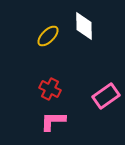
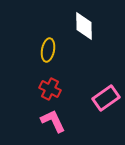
yellow ellipse: moved 14 px down; rotated 35 degrees counterclockwise
pink rectangle: moved 2 px down
pink L-shape: rotated 64 degrees clockwise
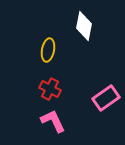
white diamond: rotated 12 degrees clockwise
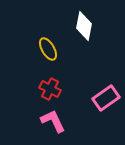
yellow ellipse: moved 1 px up; rotated 40 degrees counterclockwise
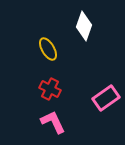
white diamond: rotated 8 degrees clockwise
pink L-shape: moved 1 px down
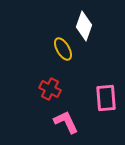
yellow ellipse: moved 15 px right
pink rectangle: rotated 60 degrees counterclockwise
pink L-shape: moved 13 px right
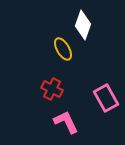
white diamond: moved 1 px left, 1 px up
red cross: moved 2 px right
pink rectangle: rotated 24 degrees counterclockwise
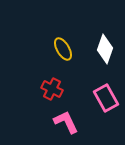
white diamond: moved 22 px right, 24 px down
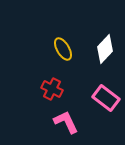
white diamond: rotated 24 degrees clockwise
pink rectangle: rotated 24 degrees counterclockwise
